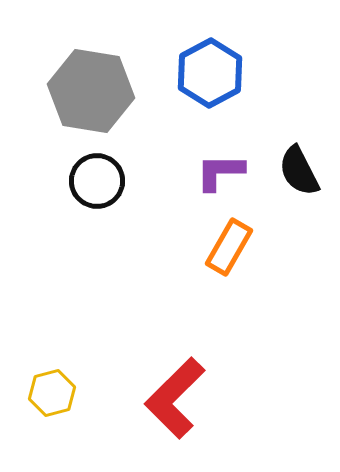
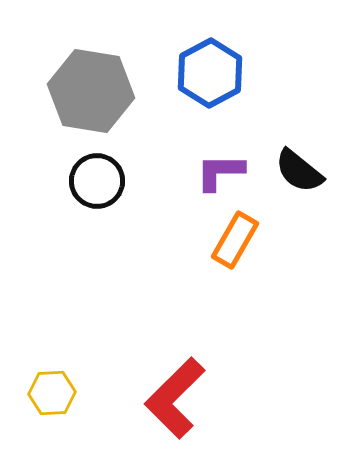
black semicircle: rotated 24 degrees counterclockwise
orange rectangle: moved 6 px right, 7 px up
yellow hexagon: rotated 12 degrees clockwise
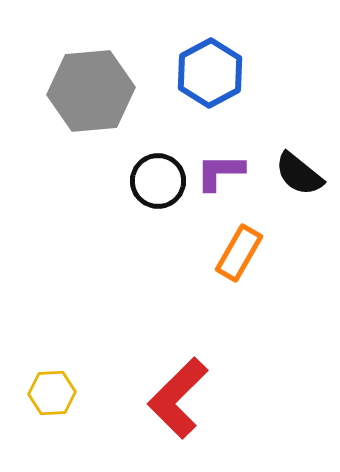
gray hexagon: rotated 14 degrees counterclockwise
black semicircle: moved 3 px down
black circle: moved 61 px right
orange rectangle: moved 4 px right, 13 px down
red L-shape: moved 3 px right
